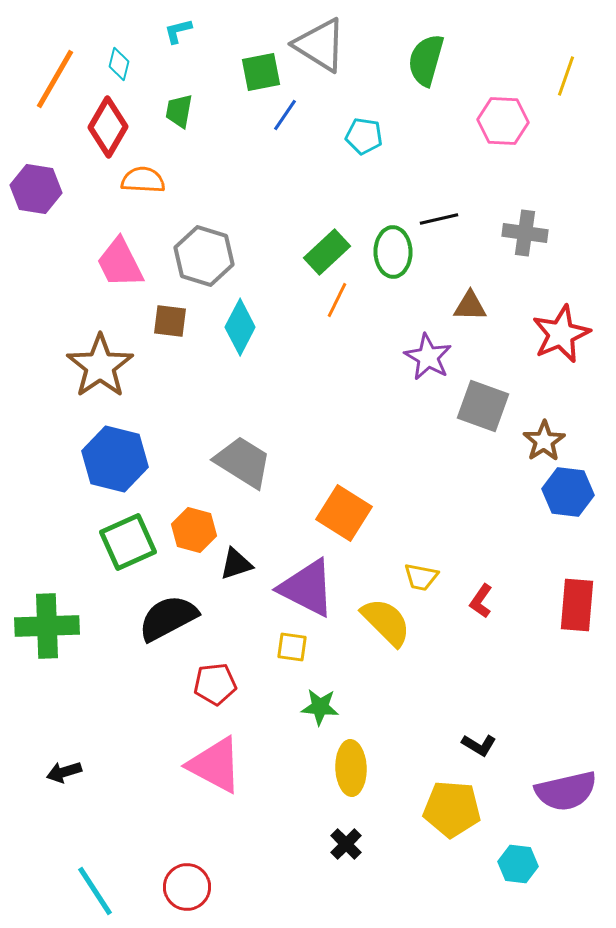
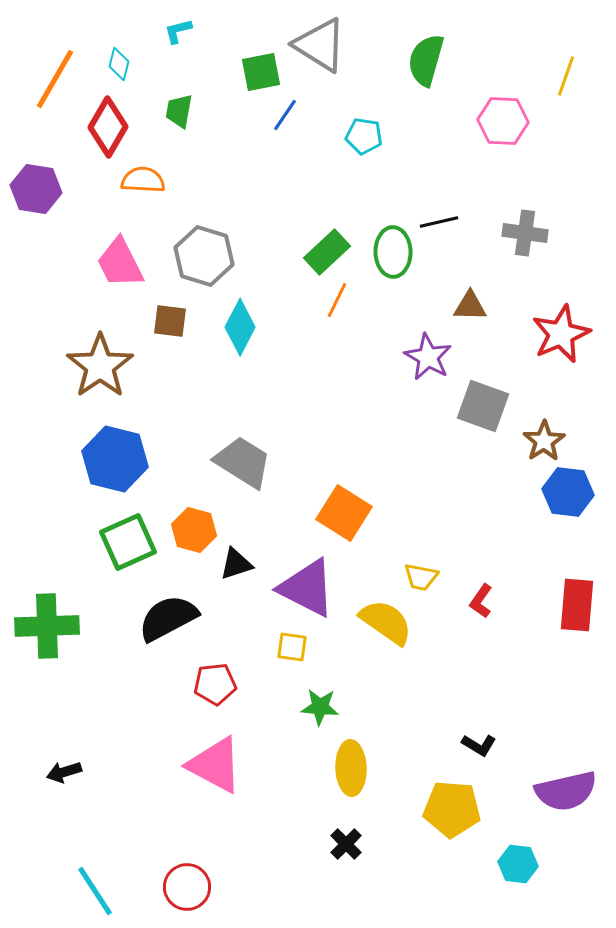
black line at (439, 219): moved 3 px down
yellow semicircle at (386, 622): rotated 10 degrees counterclockwise
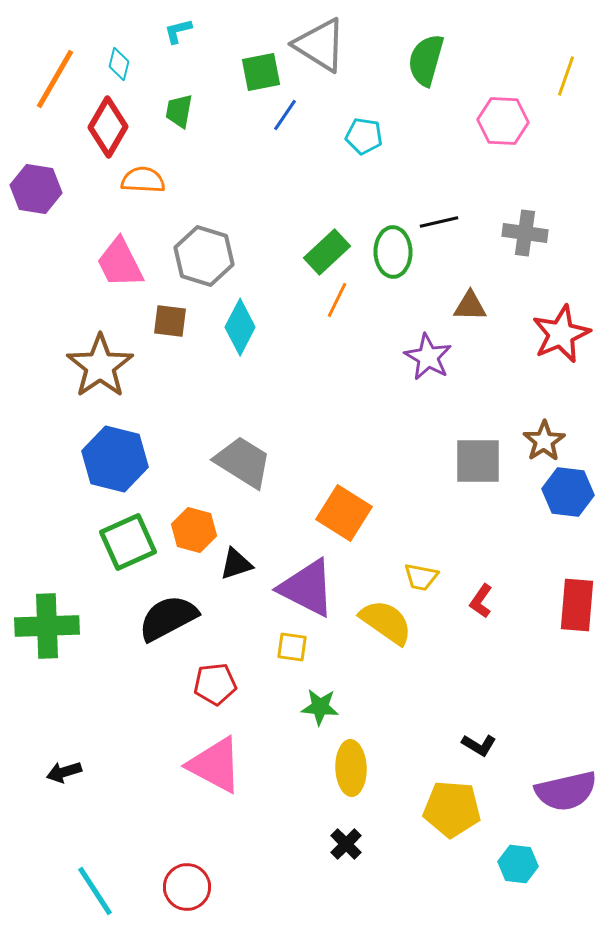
gray square at (483, 406): moved 5 px left, 55 px down; rotated 20 degrees counterclockwise
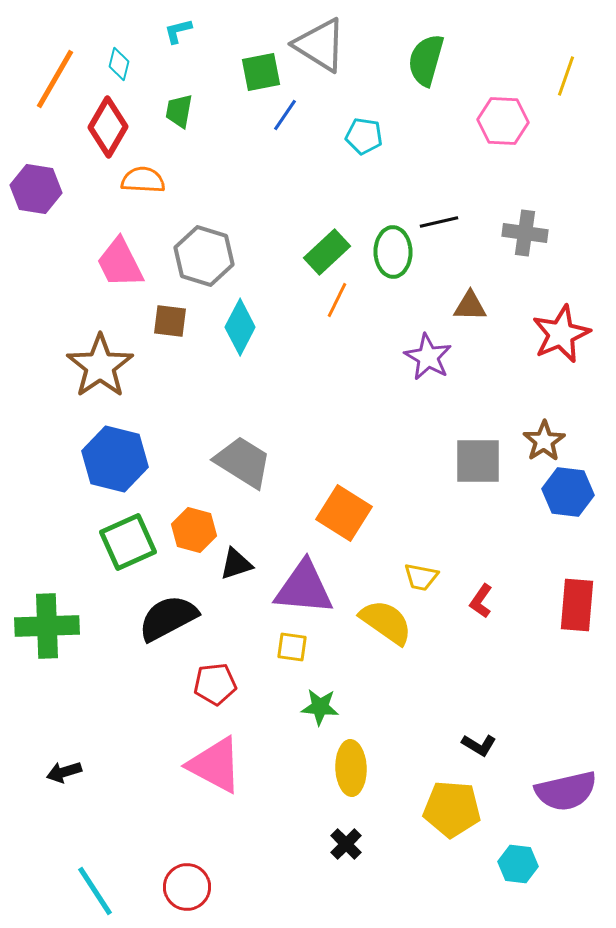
purple triangle at (307, 588): moved 3 px left; rotated 22 degrees counterclockwise
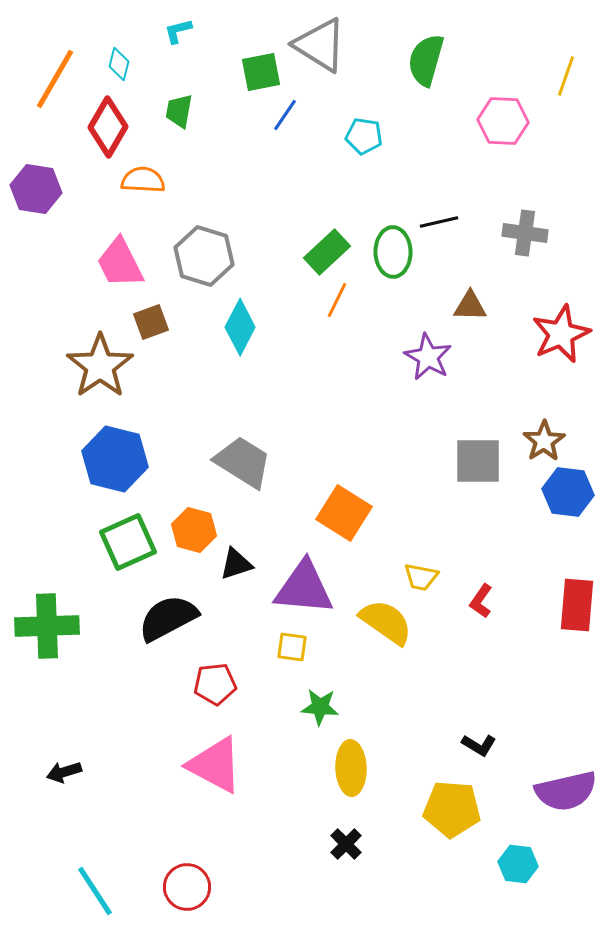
brown square at (170, 321): moved 19 px left, 1 px down; rotated 27 degrees counterclockwise
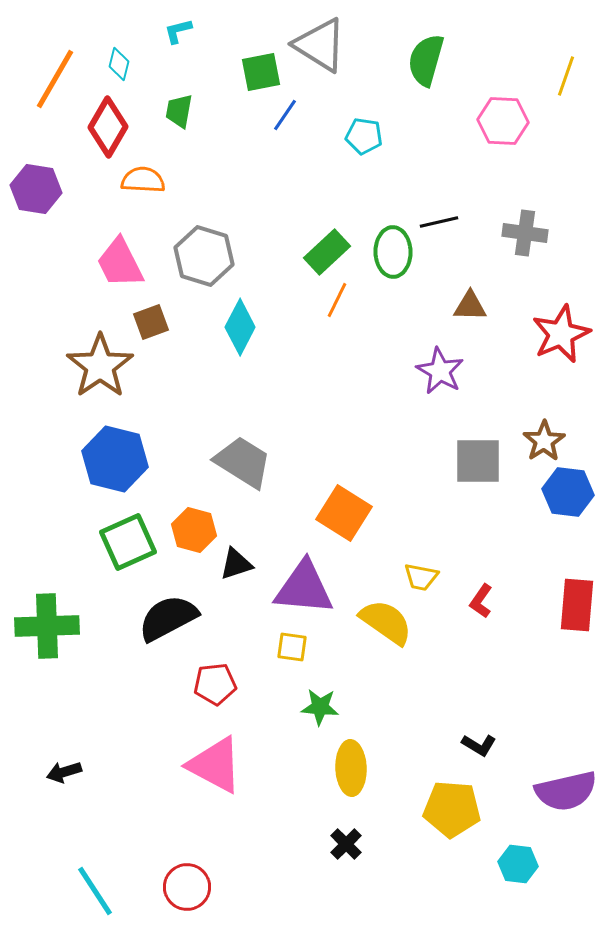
purple star at (428, 357): moved 12 px right, 14 px down
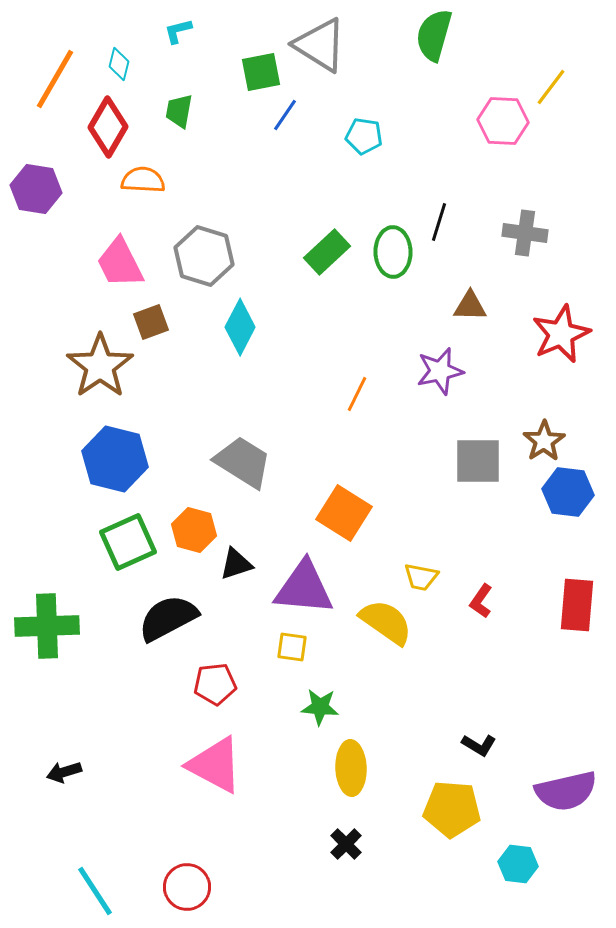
green semicircle at (426, 60): moved 8 px right, 25 px up
yellow line at (566, 76): moved 15 px left, 11 px down; rotated 18 degrees clockwise
black line at (439, 222): rotated 60 degrees counterclockwise
orange line at (337, 300): moved 20 px right, 94 px down
purple star at (440, 371): rotated 30 degrees clockwise
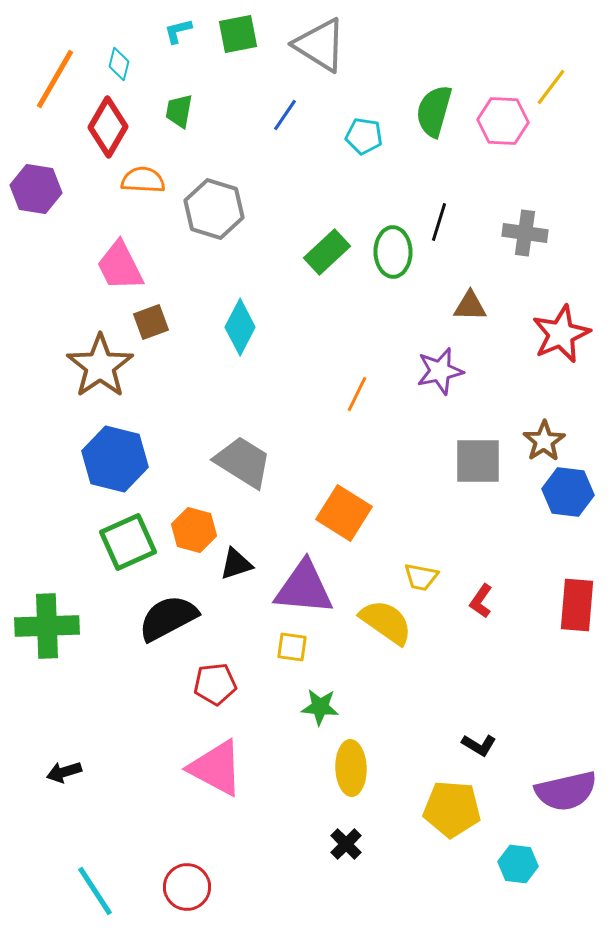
green semicircle at (434, 35): moved 76 px down
green square at (261, 72): moved 23 px left, 38 px up
gray hexagon at (204, 256): moved 10 px right, 47 px up
pink trapezoid at (120, 263): moved 3 px down
pink triangle at (215, 765): moved 1 px right, 3 px down
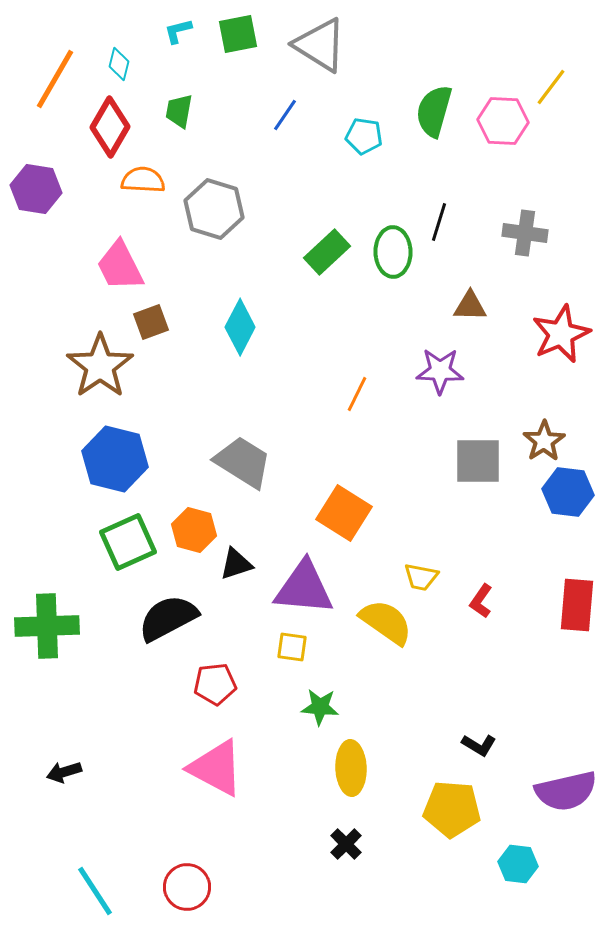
red diamond at (108, 127): moved 2 px right
purple star at (440, 371): rotated 15 degrees clockwise
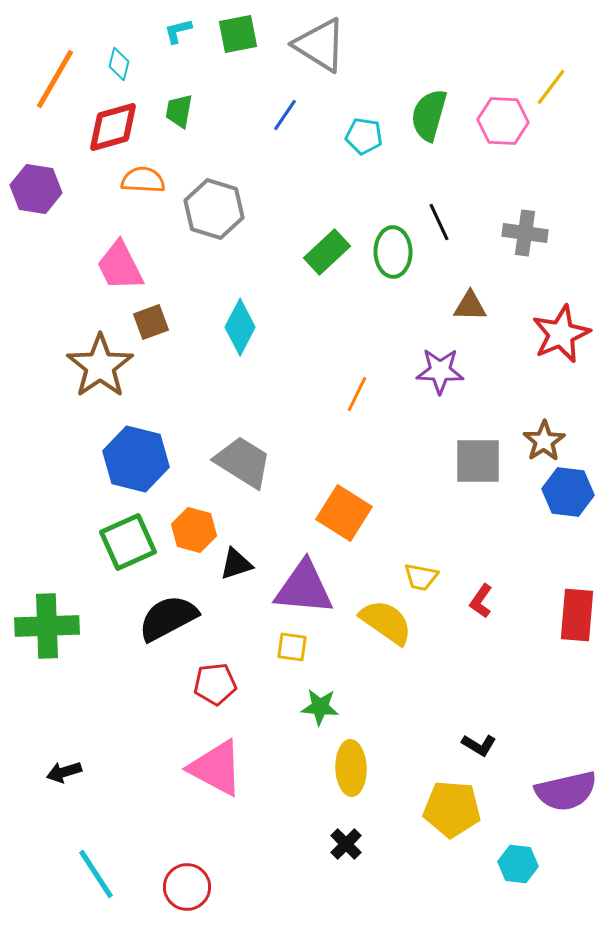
green semicircle at (434, 111): moved 5 px left, 4 px down
red diamond at (110, 127): moved 3 px right; rotated 44 degrees clockwise
black line at (439, 222): rotated 42 degrees counterclockwise
blue hexagon at (115, 459): moved 21 px right
red rectangle at (577, 605): moved 10 px down
cyan line at (95, 891): moved 1 px right, 17 px up
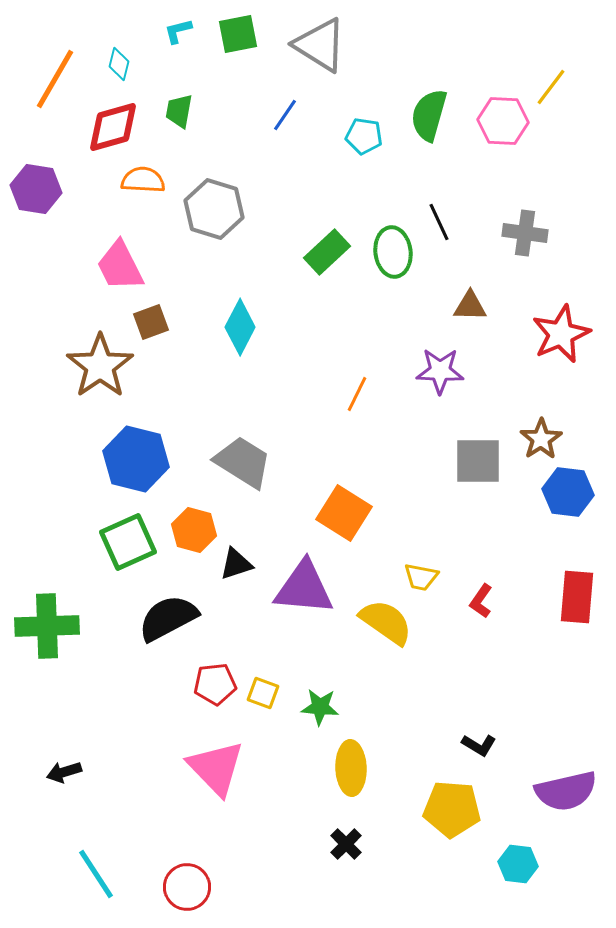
green ellipse at (393, 252): rotated 6 degrees counterclockwise
brown star at (544, 441): moved 3 px left, 2 px up
red rectangle at (577, 615): moved 18 px up
yellow square at (292, 647): moved 29 px left, 46 px down; rotated 12 degrees clockwise
pink triangle at (216, 768): rotated 18 degrees clockwise
